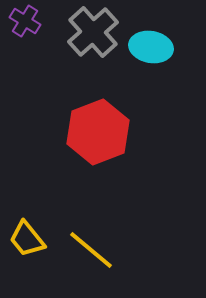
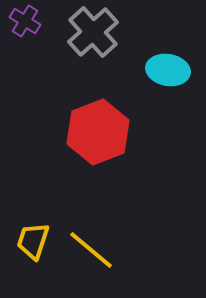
cyan ellipse: moved 17 px right, 23 px down
yellow trapezoid: moved 6 px right, 2 px down; rotated 57 degrees clockwise
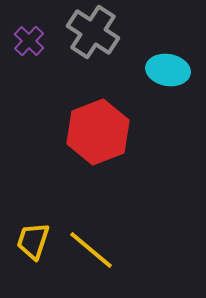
purple cross: moved 4 px right, 20 px down; rotated 12 degrees clockwise
gray cross: rotated 15 degrees counterclockwise
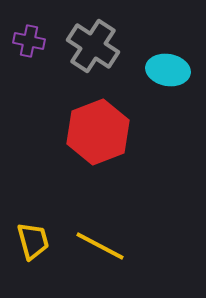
gray cross: moved 14 px down
purple cross: rotated 32 degrees counterclockwise
yellow trapezoid: rotated 147 degrees clockwise
yellow line: moved 9 px right, 4 px up; rotated 12 degrees counterclockwise
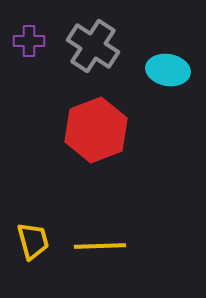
purple cross: rotated 12 degrees counterclockwise
red hexagon: moved 2 px left, 2 px up
yellow line: rotated 30 degrees counterclockwise
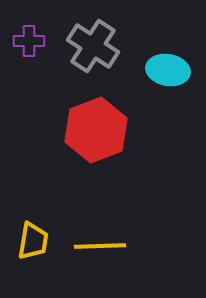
yellow trapezoid: rotated 24 degrees clockwise
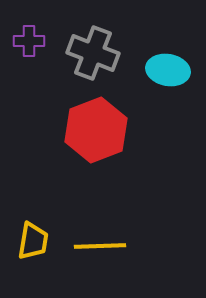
gray cross: moved 7 px down; rotated 12 degrees counterclockwise
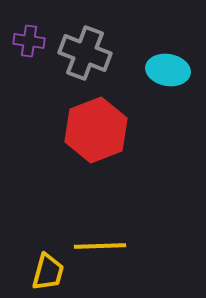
purple cross: rotated 8 degrees clockwise
gray cross: moved 8 px left
yellow trapezoid: moved 15 px right, 31 px down; rotated 6 degrees clockwise
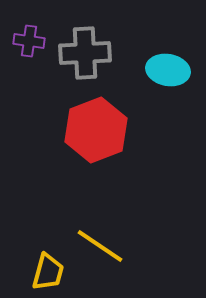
gray cross: rotated 24 degrees counterclockwise
yellow line: rotated 36 degrees clockwise
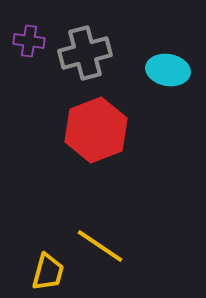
gray cross: rotated 12 degrees counterclockwise
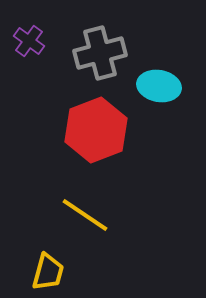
purple cross: rotated 28 degrees clockwise
gray cross: moved 15 px right
cyan ellipse: moved 9 px left, 16 px down
yellow line: moved 15 px left, 31 px up
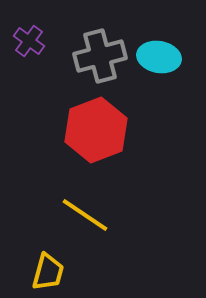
gray cross: moved 3 px down
cyan ellipse: moved 29 px up
